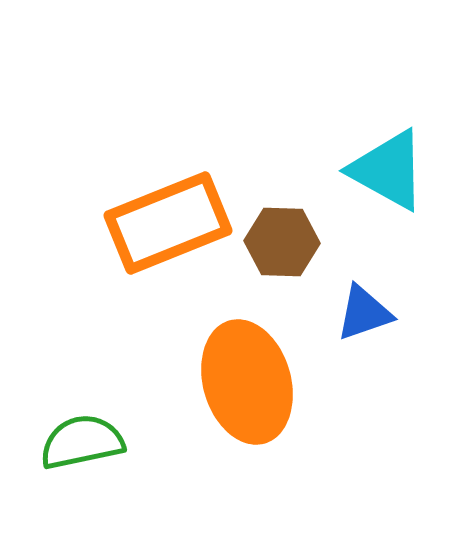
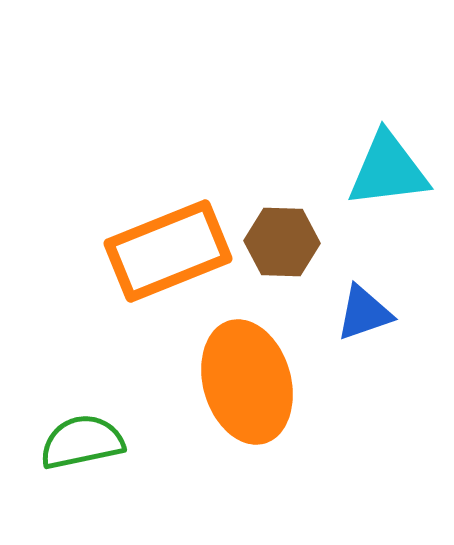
cyan triangle: rotated 36 degrees counterclockwise
orange rectangle: moved 28 px down
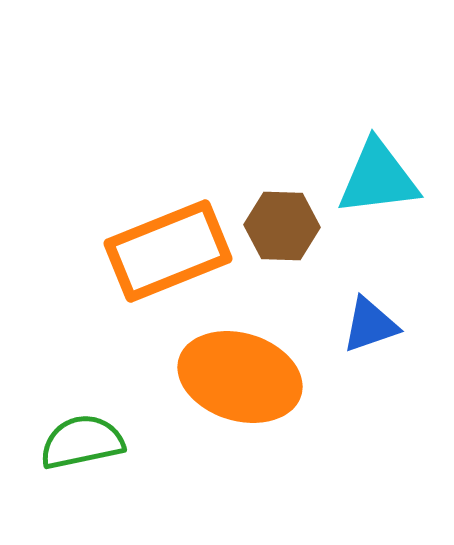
cyan triangle: moved 10 px left, 8 px down
brown hexagon: moved 16 px up
blue triangle: moved 6 px right, 12 px down
orange ellipse: moved 7 px left, 5 px up; rotated 57 degrees counterclockwise
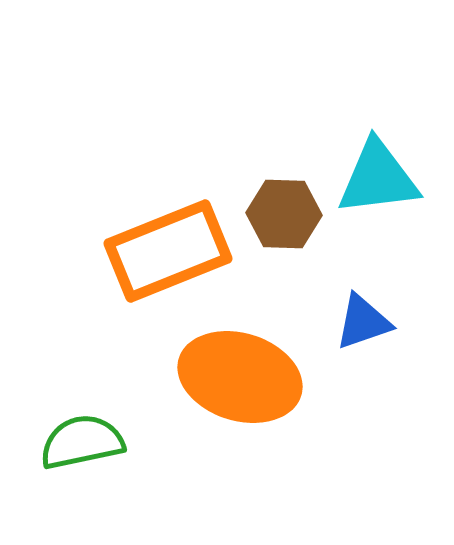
brown hexagon: moved 2 px right, 12 px up
blue triangle: moved 7 px left, 3 px up
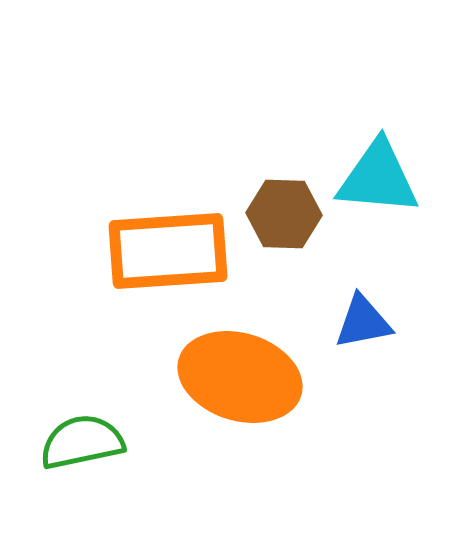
cyan triangle: rotated 12 degrees clockwise
orange rectangle: rotated 18 degrees clockwise
blue triangle: rotated 8 degrees clockwise
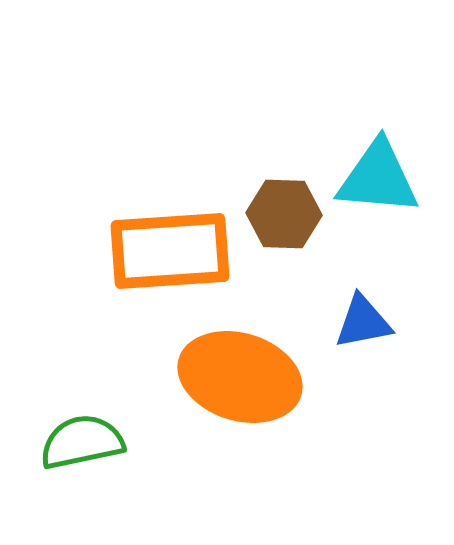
orange rectangle: moved 2 px right
